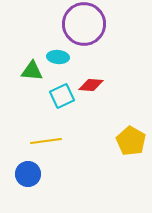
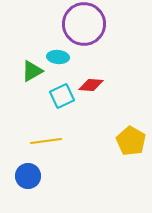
green triangle: rotated 35 degrees counterclockwise
blue circle: moved 2 px down
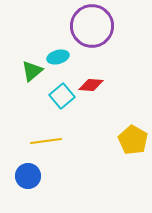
purple circle: moved 8 px right, 2 px down
cyan ellipse: rotated 20 degrees counterclockwise
green triangle: rotated 10 degrees counterclockwise
cyan square: rotated 15 degrees counterclockwise
yellow pentagon: moved 2 px right, 1 px up
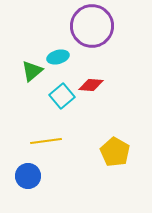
yellow pentagon: moved 18 px left, 12 px down
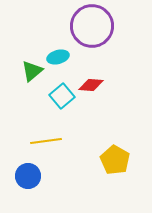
yellow pentagon: moved 8 px down
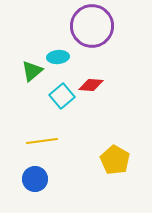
cyan ellipse: rotated 10 degrees clockwise
yellow line: moved 4 px left
blue circle: moved 7 px right, 3 px down
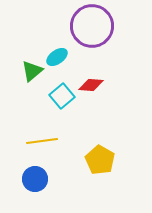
cyan ellipse: moved 1 px left; rotated 30 degrees counterclockwise
yellow pentagon: moved 15 px left
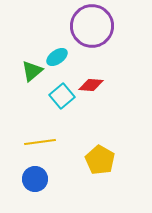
yellow line: moved 2 px left, 1 px down
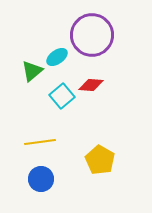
purple circle: moved 9 px down
blue circle: moved 6 px right
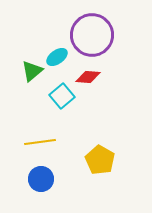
red diamond: moved 3 px left, 8 px up
